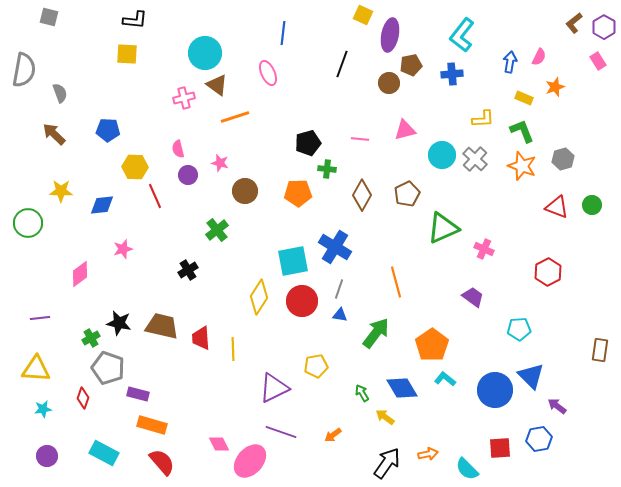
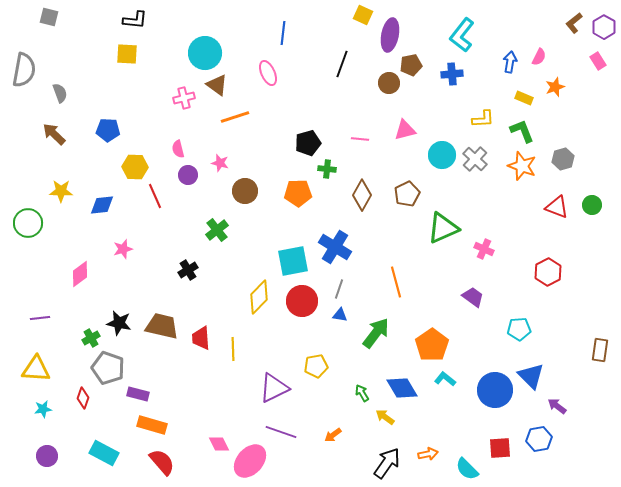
yellow diamond at (259, 297): rotated 12 degrees clockwise
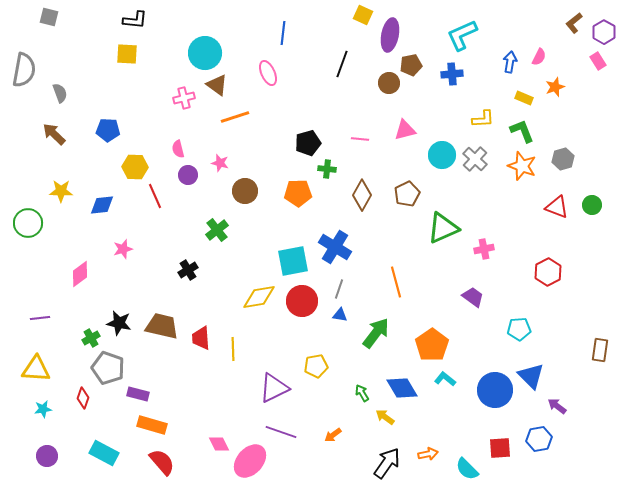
purple hexagon at (604, 27): moved 5 px down
cyan L-shape at (462, 35): rotated 28 degrees clockwise
pink cross at (484, 249): rotated 36 degrees counterclockwise
yellow diamond at (259, 297): rotated 36 degrees clockwise
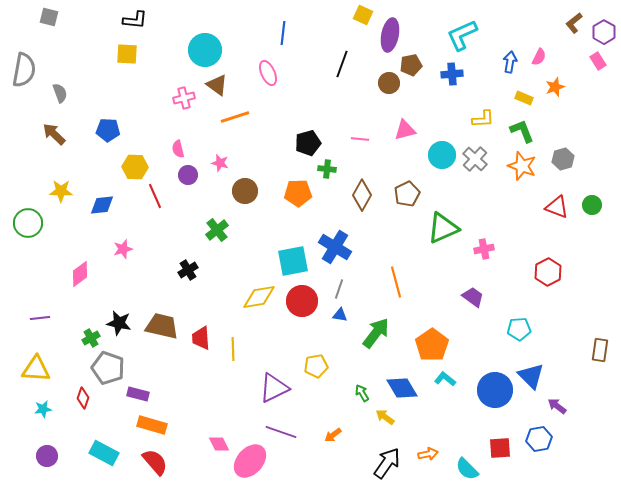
cyan circle at (205, 53): moved 3 px up
red semicircle at (162, 462): moved 7 px left
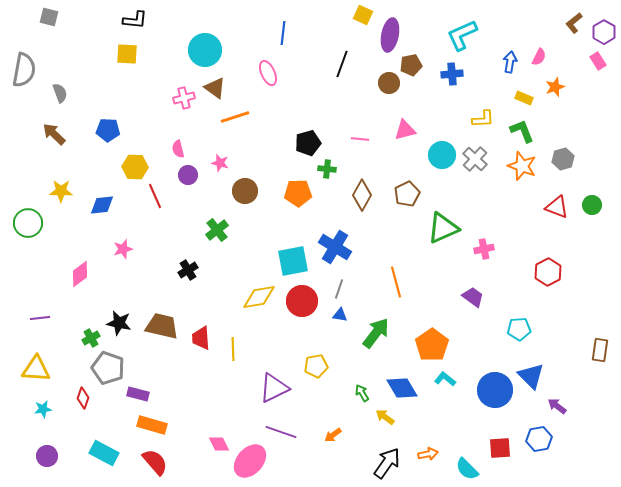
brown triangle at (217, 85): moved 2 px left, 3 px down
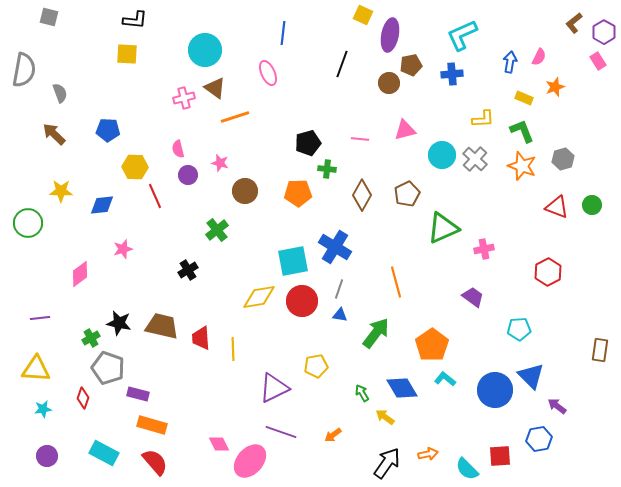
red square at (500, 448): moved 8 px down
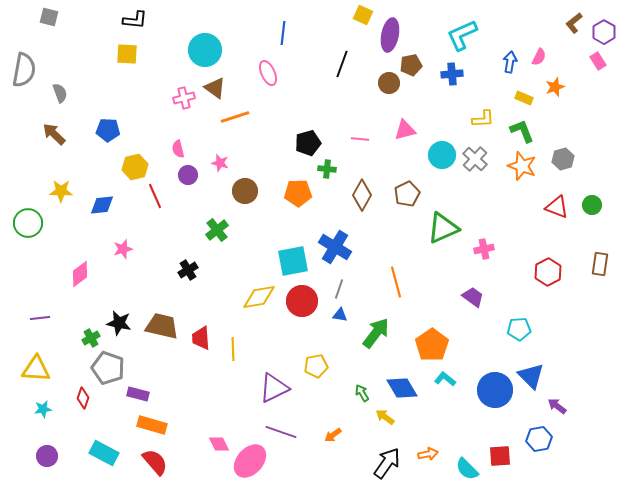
yellow hexagon at (135, 167): rotated 15 degrees counterclockwise
brown rectangle at (600, 350): moved 86 px up
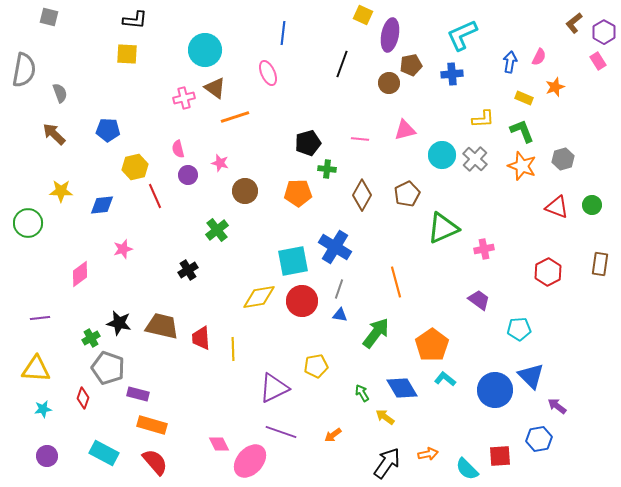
purple trapezoid at (473, 297): moved 6 px right, 3 px down
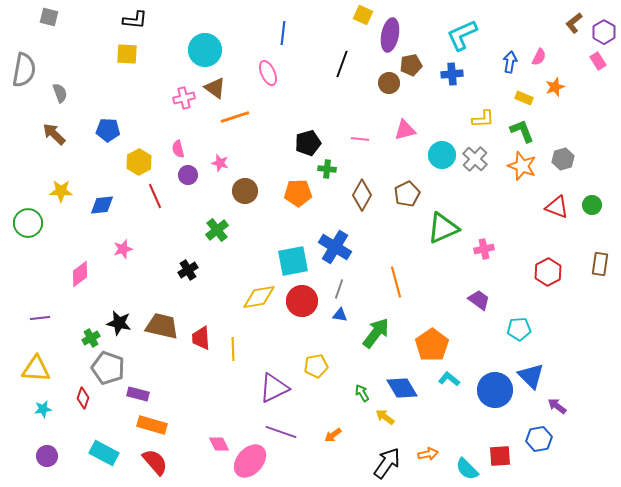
yellow hexagon at (135, 167): moved 4 px right, 5 px up; rotated 15 degrees counterclockwise
cyan L-shape at (445, 379): moved 4 px right
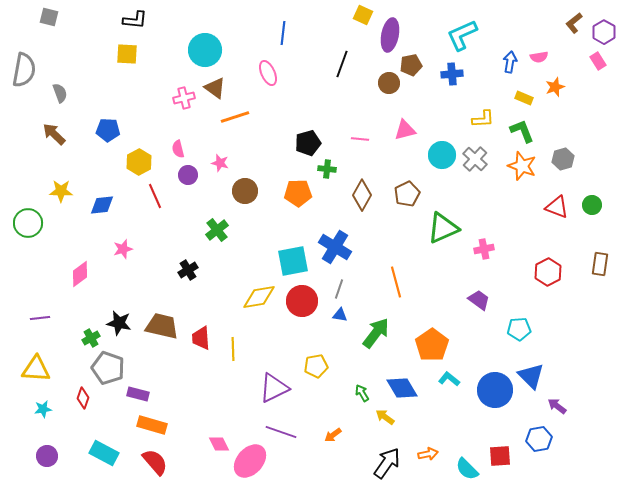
pink semicircle at (539, 57): rotated 54 degrees clockwise
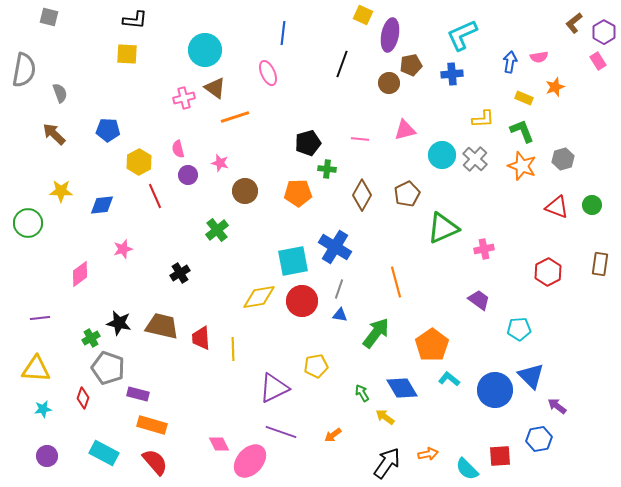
black cross at (188, 270): moved 8 px left, 3 px down
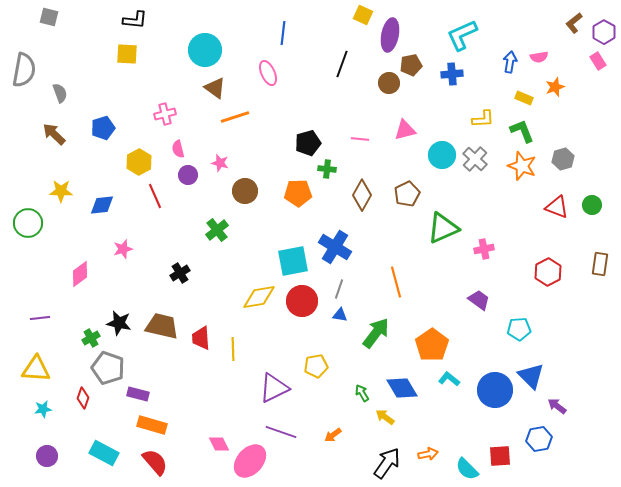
pink cross at (184, 98): moved 19 px left, 16 px down
blue pentagon at (108, 130): moved 5 px left, 2 px up; rotated 20 degrees counterclockwise
